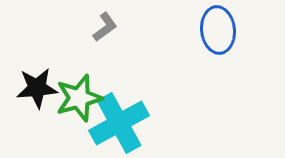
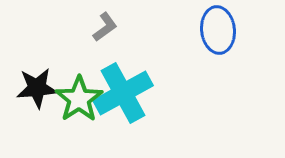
green star: moved 1 px down; rotated 18 degrees counterclockwise
cyan cross: moved 4 px right, 30 px up
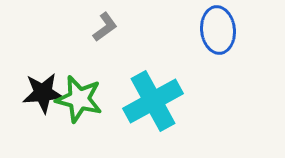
black star: moved 6 px right, 5 px down
cyan cross: moved 30 px right, 8 px down
green star: rotated 24 degrees counterclockwise
